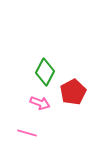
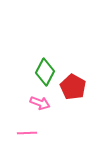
red pentagon: moved 5 px up; rotated 15 degrees counterclockwise
pink line: rotated 18 degrees counterclockwise
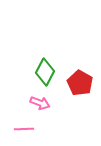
red pentagon: moved 7 px right, 4 px up
pink line: moved 3 px left, 4 px up
